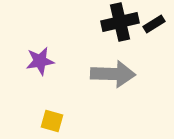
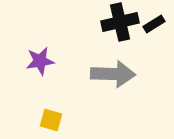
yellow square: moved 1 px left, 1 px up
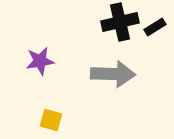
black rectangle: moved 1 px right, 3 px down
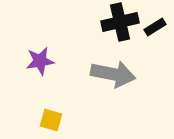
gray arrow: rotated 9 degrees clockwise
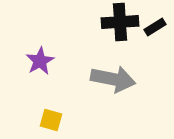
black cross: rotated 9 degrees clockwise
purple star: rotated 20 degrees counterclockwise
gray arrow: moved 5 px down
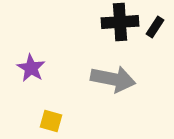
black rectangle: rotated 25 degrees counterclockwise
purple star: moved 9 px left, 7 px down; rotated 12 degrees counterclockwise
yellow square: moved 1 px down
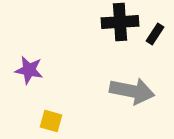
black rectangle: moved 7 px down
purple star: moved 2 px left, 2 px down; rotated 20 degrees counterclockwise
gray arrow: moved 19 px right, 12 px down
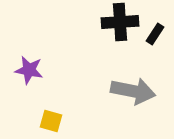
gray arrow: moved 1 px right
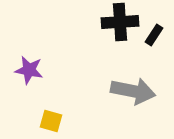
black rectangle: moved 1 px left, 1 px down
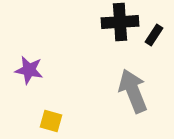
gray arrow: rotated 123 degrees counterclockwise
